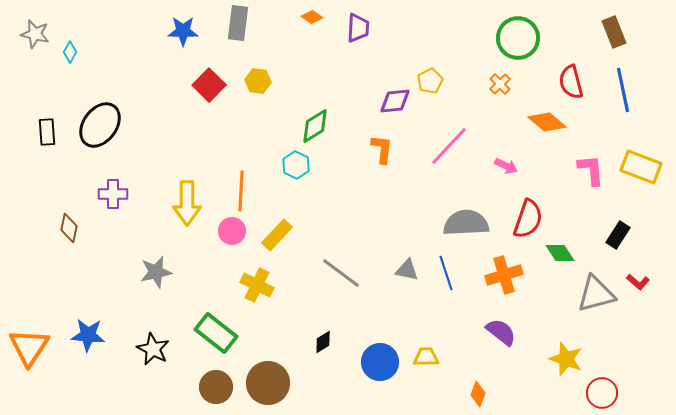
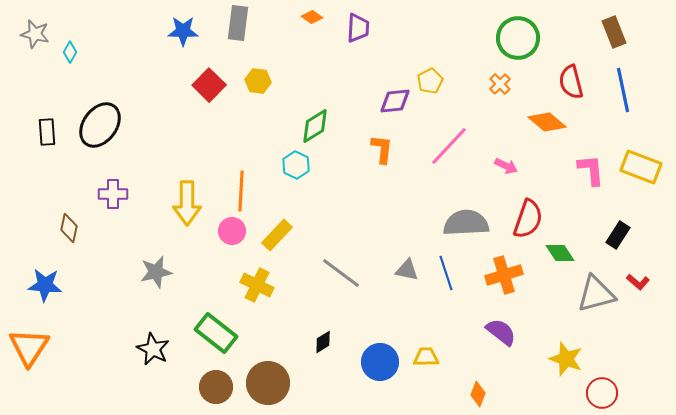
blue star at (88, 335): moved 43 px left, 50 px up
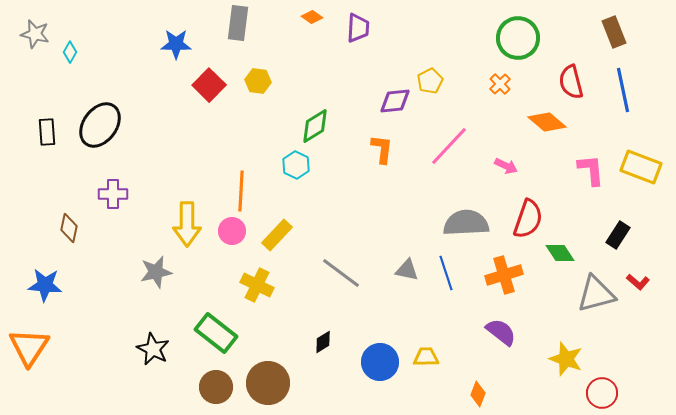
blue star at (183, 31): moved 7 px left, 13 px down
yellow arrow at (187, 203): moved 21 px down
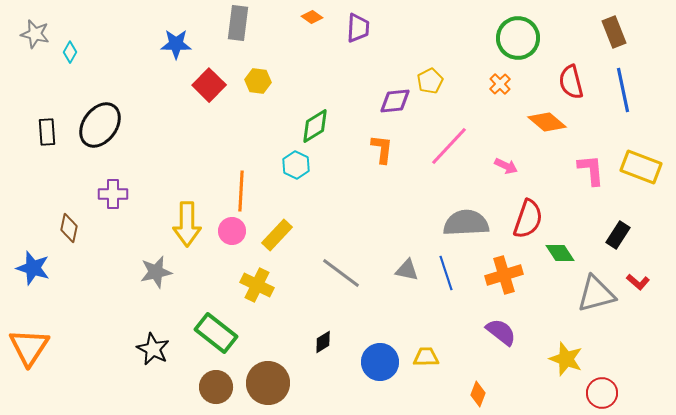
blue star at (45, 285): moved 12 px left, 17 px up; rotated 12 degrees clockwise
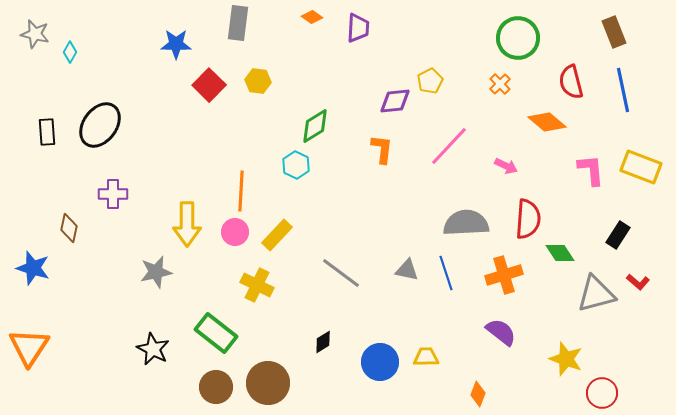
red semicircle at (528, 219): rotated 15 degrees counterclockwise
pink circle at (232, 231): moved 3 px right, 1 px down
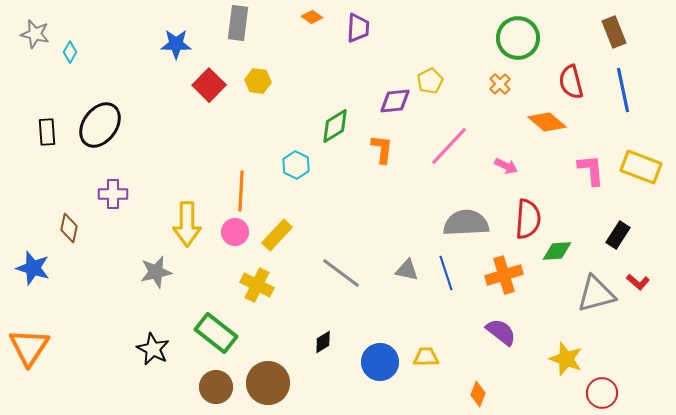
green diamond at (315, 126): moved 20 px right
green diamond at (560, 253): moved 3 px left, 2 px up; rotated 60 degrees counterclockwise
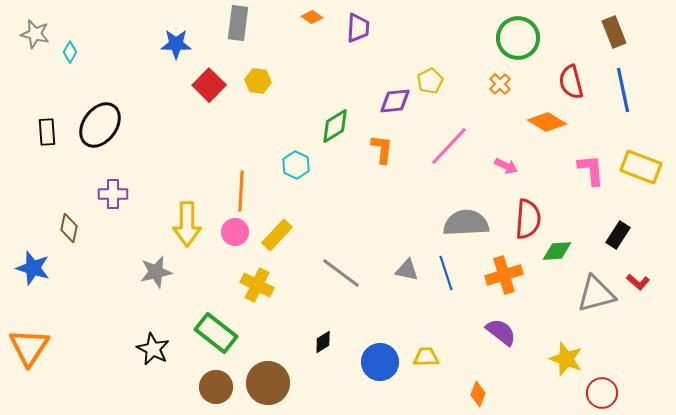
orange diamond at (547, 122): rotated 9 degrees counterclockwise
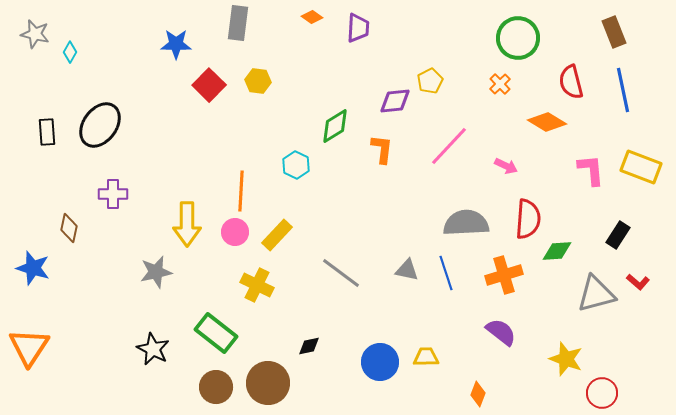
black diamond at (323, 342): moved 14 px left, 4 px down; rotated 20 degrees clockwise
